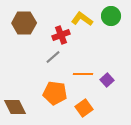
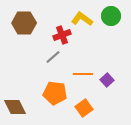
red cross: moved 1 px right
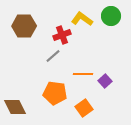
brown hexagon: moved 3 px down
gray line: moved 1 px up
purple square: moved 2 px left, 1 px down
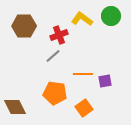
red cross: moved 3 px left
purple square: rotated 32 degrees clockwise
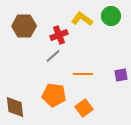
purple square: moved 16 px right, 6 px up
orange pentagon: moved 1 px left, 2 px down
brown diamond: rotated 20 degrees clockwise
